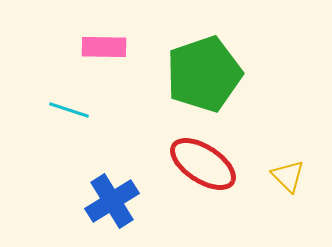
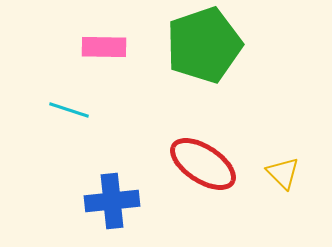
green pentagon: moved 29 px up
yellow triangle: moved 5 px left, 3 px up
blue cross: rotated 26 degrees clockwise
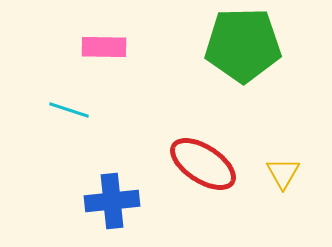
green pentagon: moved 39 px right; rotated 18 degrees clockwise
yellow triangle: rotated 15 degrees clockwise
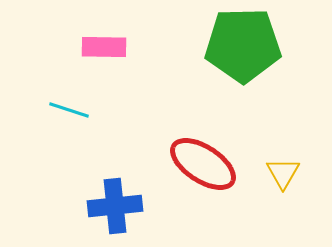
blue cross: moved 3 px right, 5 px down
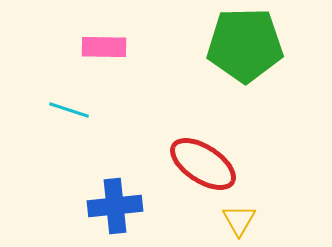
green pentagon: moved 2 px right
yellow triangle: moved 44 px left, 47 px down
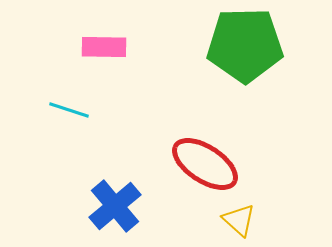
red ellipse: moved 2 px right
blue cross: rotated 34 degrees counterclockwise
yellow triangle: rotated 18 degrees counterclockwise
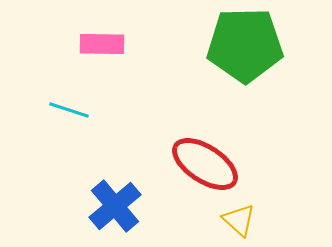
pink rectangle: moved 2 px left, 3 px up
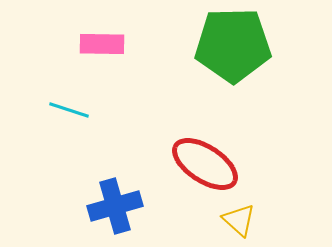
green pentagon: moved 12 px left
blue cross: rotated 24 degrees clockwise
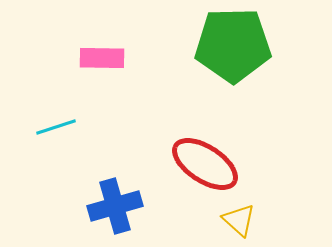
pink rectangle: moved 14 px down
cyan line: moved 13 px left, 17 px down; rotated 36 degrees counterclockwise
